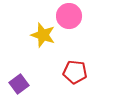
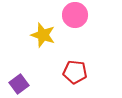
pink circle: moved 6 px right, 1 px up
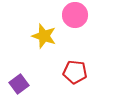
yellow star: moved 1 px right, 1 px down
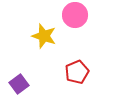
red pentagon: moved 2 px right; rotated 30 degrees counterclockwise
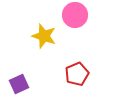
red pentagon: moved 2 px down
purple square: rotated 12 degrees clockwise
